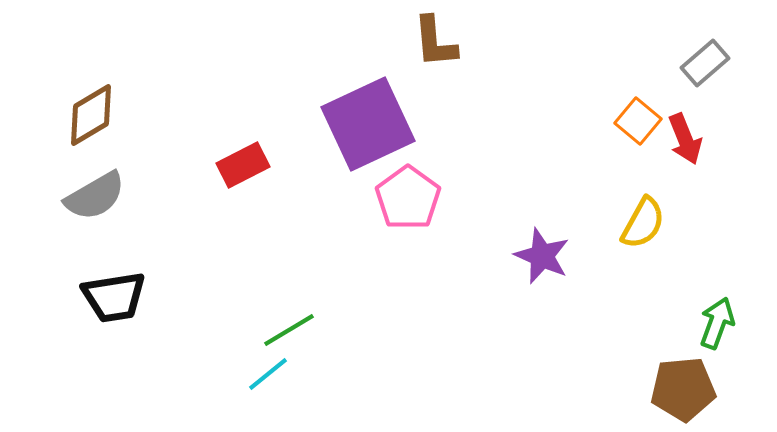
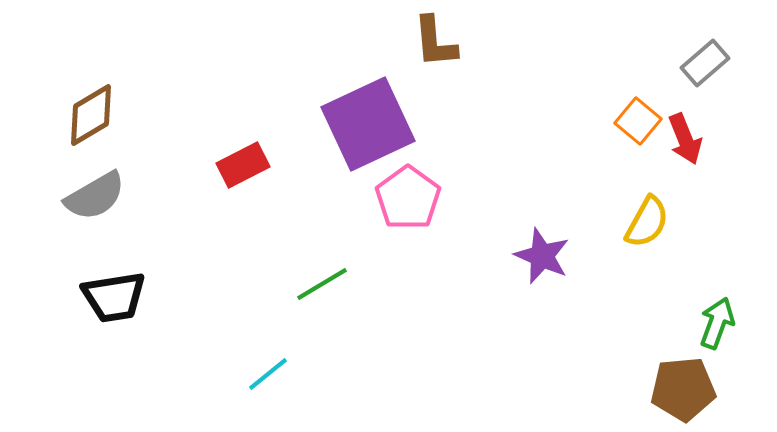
yellow semicircle: moved 4 px right, 1 px up
green line: moved 33 px right, 46 px up
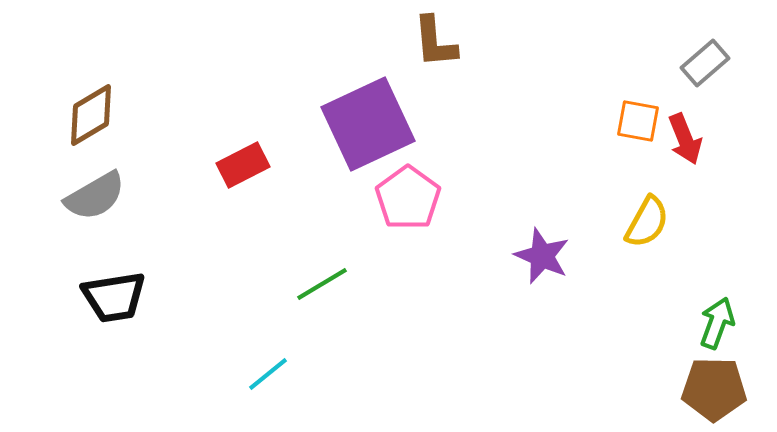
orange square: rotated 30 degrees counterclockwise
brown pentagon: moved 31 px right; rotated 6 degrees clockwise
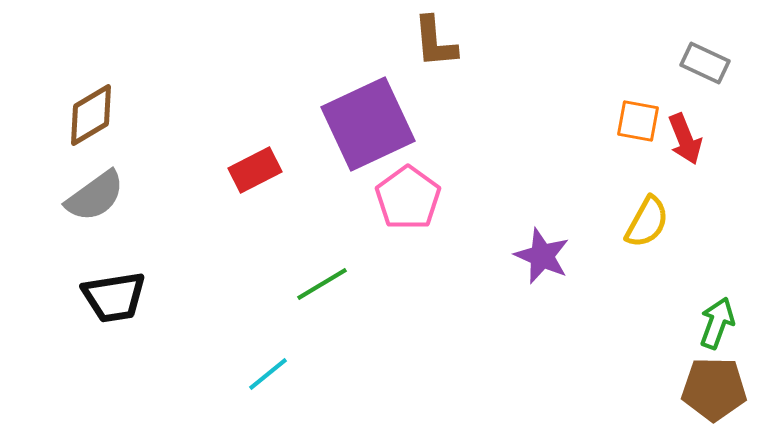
gray rectangle: rotated 66 degrees clockwise
red rectangle: moved 12 px right, 5 px down
gray semicircle: rotated 6 degrees counterclockwise
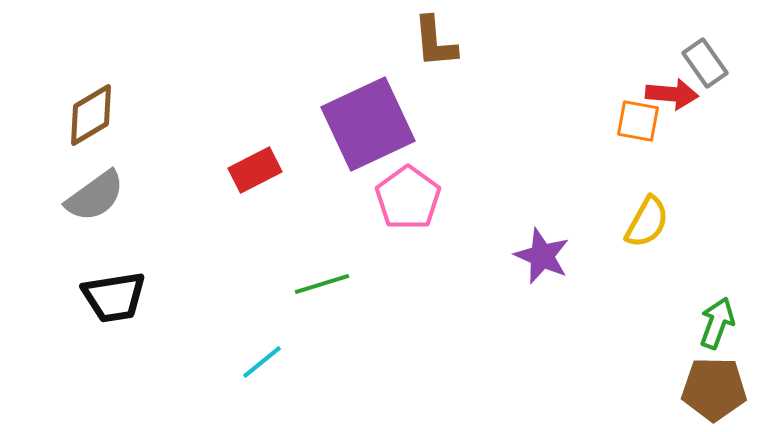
gray rectangle: rotated 30 degrees clockwise
red arrow: moved 13 px left, 45 px up; rotated 63 degrees counterclockwise
green line: rotated 14 degrees clockwise
cyan line: moved 6 px left, 12 px up
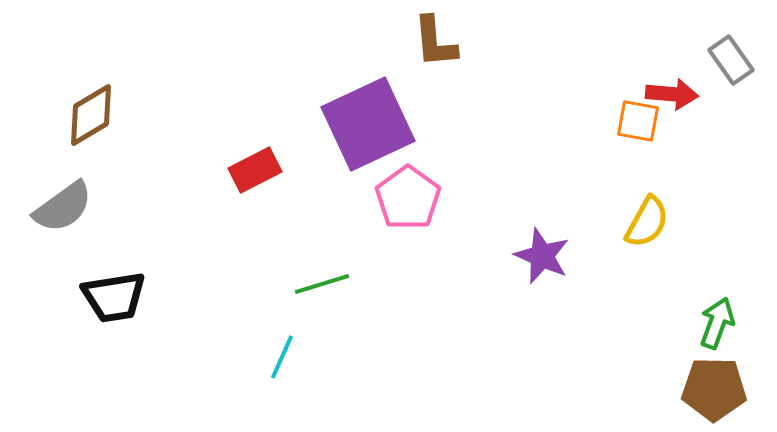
gray rectangle: moved 26 px right, 3 px up
gray semicircle: moved 32 px left, 11 px down
cyan line: moved 20 px right, 5 px up; rotated 27 degrees counterclockwise
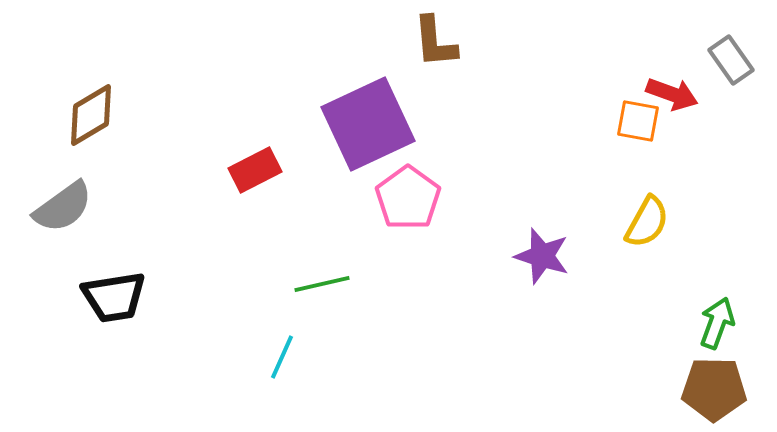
red arrow: rotated 15 degrees clockwise
purple star: rotated 6 degrees counterclockwise
green line: rotated 4 degrees clockwise
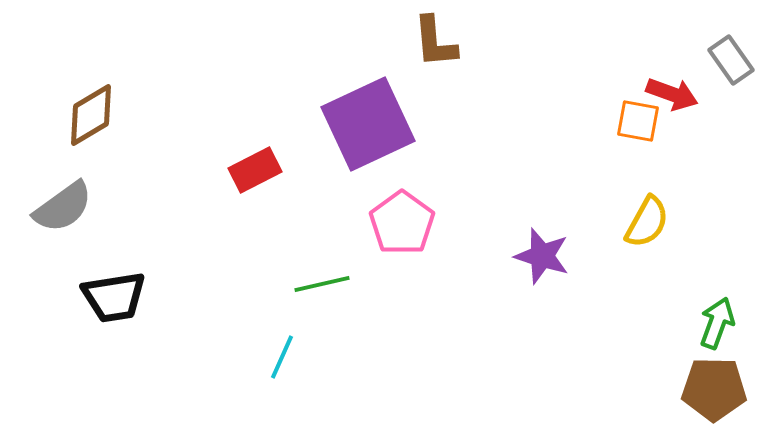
pink pentagon: moved 6 px left, 25 px down
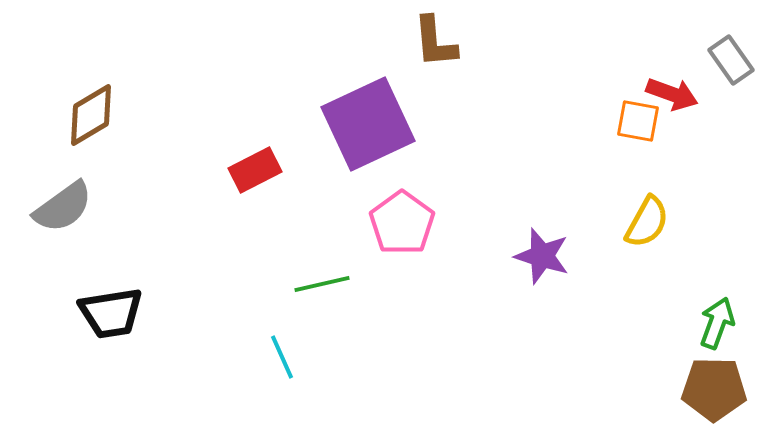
black trapezoid: moved 3 px left, 16 px down
cyan line: rotated 48 degrees counterclockwise
